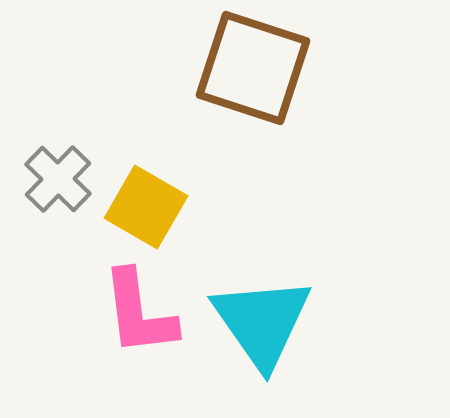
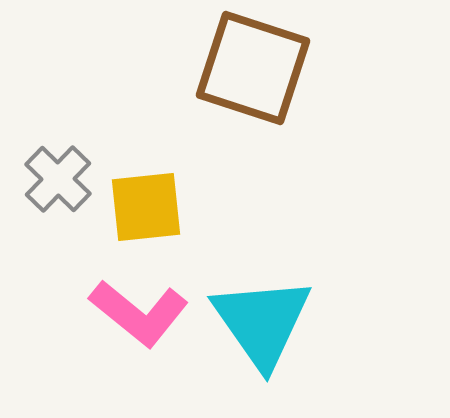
yellow square: rotated 36 degrees counterclockwise
pink L-shape: rotated 44 degrees counterclockwise
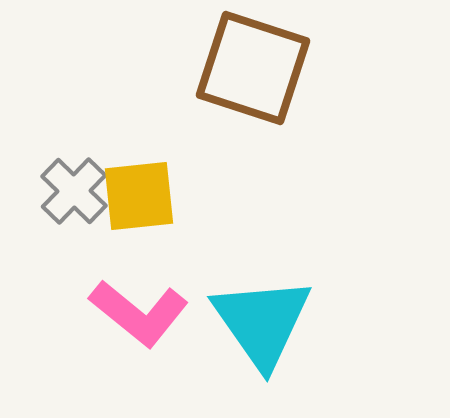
gray cross: moved 16 px right, 12 px down
yellow square: moved 7 px left, 11 px up
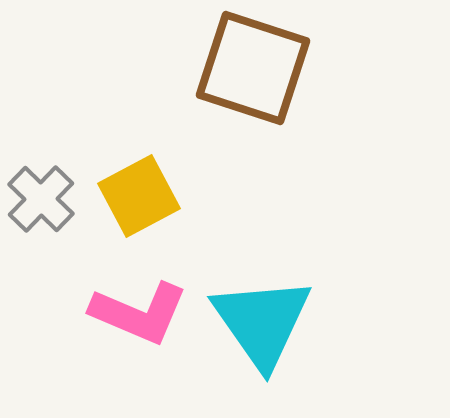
gray cross: moved 33 px left, 8 px down
yellow square: rotated 22 degrees counterclockwise
pink L-shape: rotated 16 degrees counterclockwise
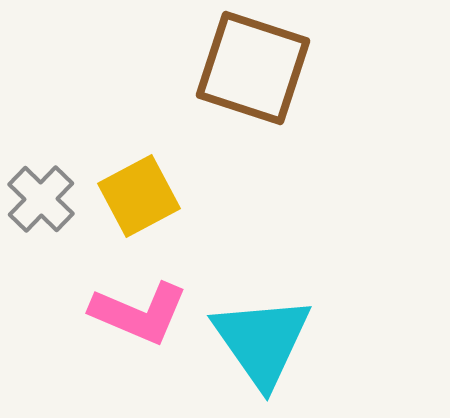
cyan triangle: moved 19 px down
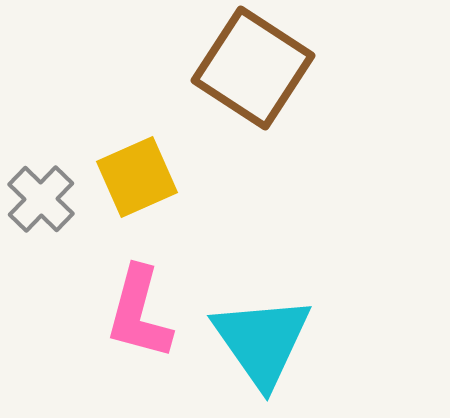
brown square: rotated 15 degrees clockwise
yellow square: moved 2 px left, 19 px up; rotated 4 degrees clockwise
pink L-shape: rotated 82 degrees clockwise
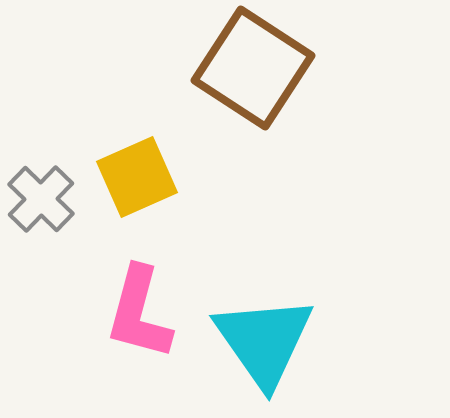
cyan triangle: moved 2 px right
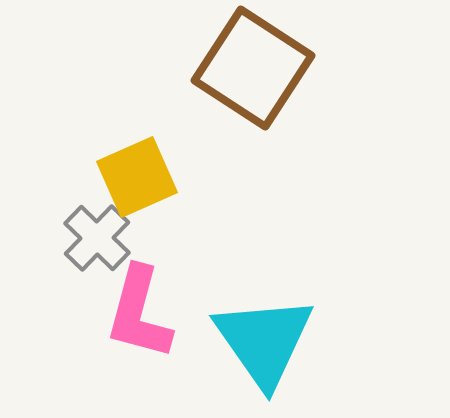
gray cross: moved 56 px right, 39 px down
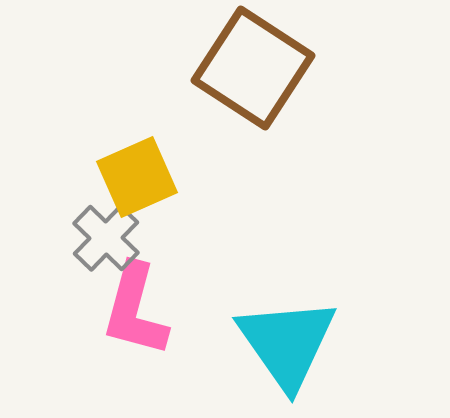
gray cross: moved 9 px right
pink L-shape: moved 4 px left, 3 px up
cyan triangle: moved 23 px right, 2 px down
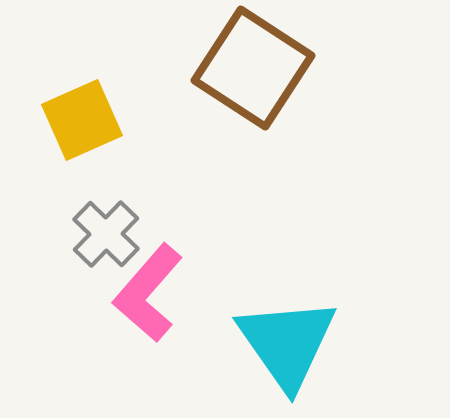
yellow square: moved 55 px left, 57 px up
gray cross: moved 4 px up
pink L-shape: moved 13 px right, 17 px up; rotated 26 degrees clockwise
